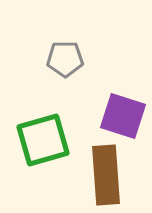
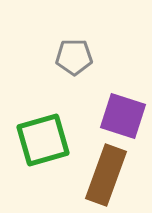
gray pentagon: moved 9 px right, 2 px up
brown rectangle: rotated 24 degrees clockwise
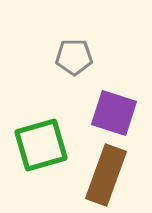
purple square: moved 9 px left, 3 px up
green square: moved 2 px left, 5 px down
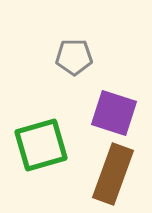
brown rectangle: moved 7 px right, 1 px up
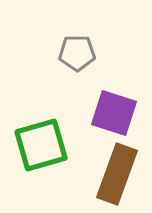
gray pentagon: moved 3 px right, 4 px up
brown rectangle: moved 4 px right
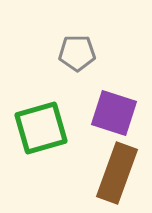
green square: moved 17 px up
brown rectangle: moved 1 px up
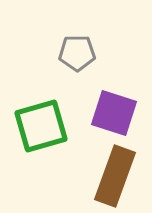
green square: moved 2 px up
brown rectangle: moved 2 px left, 3 px down
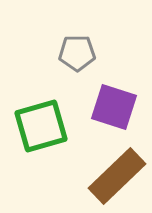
purple square: moved 6 px up
brown rectangle: moved 2 px right; rotated 26 degrees clockwise
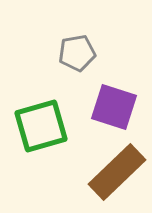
gray pentagon: rotated 9 degrees counterclockwise
brown rectangle: moved 4 px up
